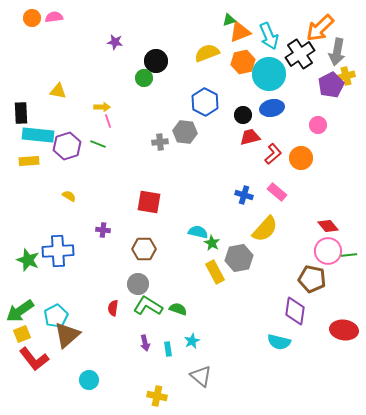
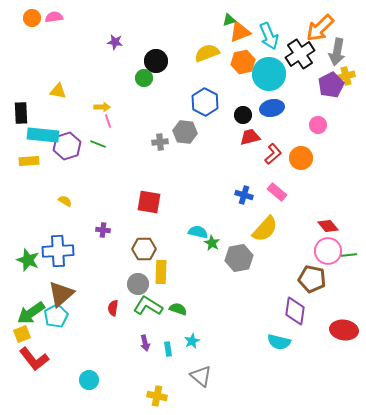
cyan rectangle at (38, 135): moved 5 px right
yellow semicircle at (69, 196): moved 4 px left, 5 px down
yellow rectangle at (215, 272): moved 54 px left; rotated 30 degrees clockwise
green arrow at (20, 311): moved 11 px right, 2 px down
brown triangle at (67, 335): moved 6 px left, 41 px up
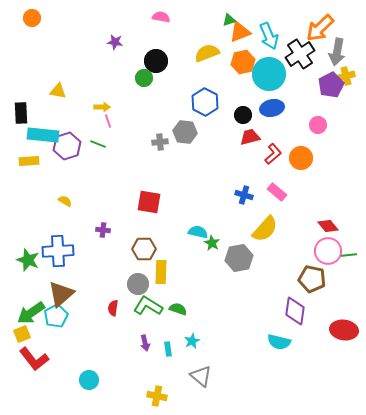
pink semicircle at (54, 17): moved 107 px right; rotated 18 degrees clockwise
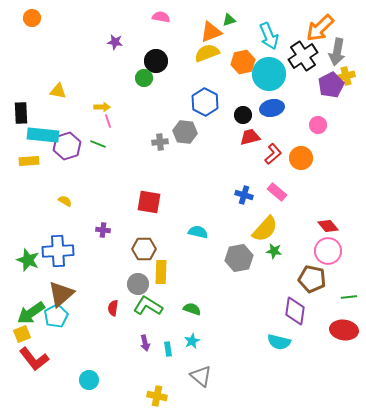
orange triangle at (240, 32): moved 29 px left
black cross at (300, 54): moved 3 px right, 2 px down
green star at (212, 243): moved 62 px right, 8 px down; rotated 21 degrees counterclockwise
green line at (349, 255): moved 42 px down
green semicircle at (178, 309): moved 14 px right
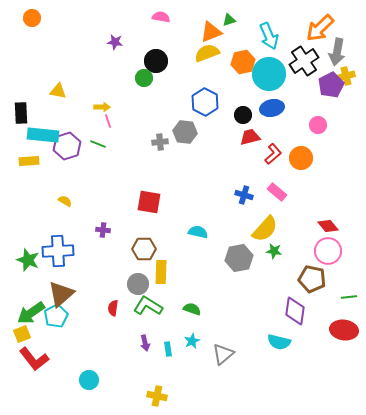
black cross at (303, 56): moved 1 px right, 5 px down
gray triangle at (201, 376): moved 22 px right, 22 px up; rotated 40 degrees clockwise
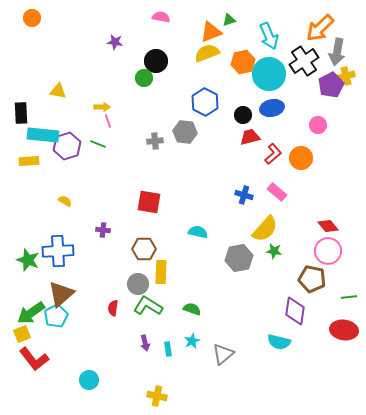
gray cross at (160, 142): moved 5 px left, 1 px up
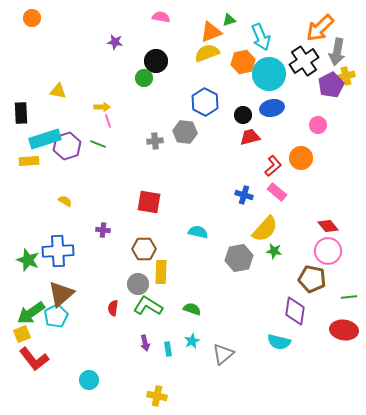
cyan arrow at (269, 36): moved 8 px left, 1 px down
cyan rectangle at (43, 135): moved 2 px right, 4 px down; rotated 24 degrees counterclockwise
red L-shape at (273, 154): moved 12 px down
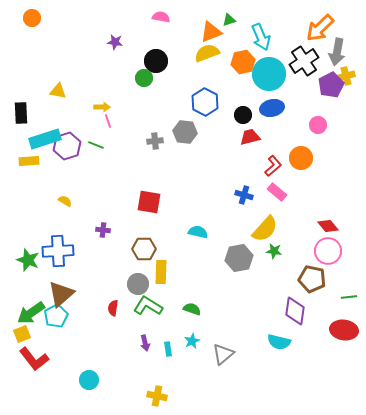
green line at (98, 144): moved 2 px left, 1 px down
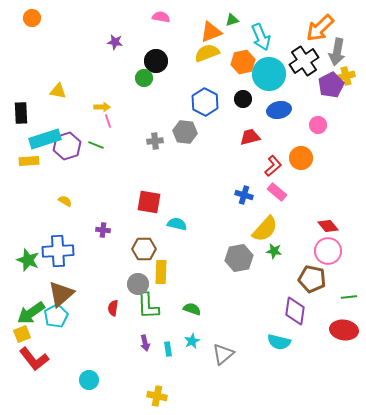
green triangle at (229, 20): moved 3 px right
blue ellipse at (272, 108): moved 7 px right, 2 px down
black circle at (243, 115): moved 16 px up
cyan semicircle at (198, 232): moved 21 px left, 8 px up
green L-shape at (148, 306): rotated 124 degrees counterclockwise
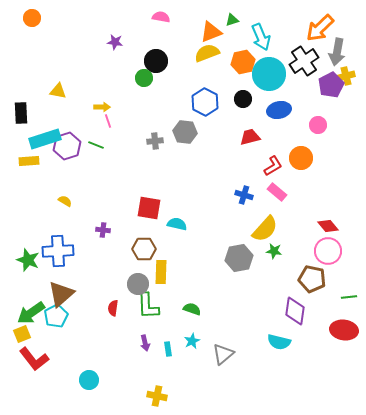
red L-shape at (273, 166): rotated 10 degrees clockwise
red square at (149, 202): moved 6 px down
